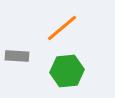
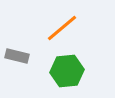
gray rectangle: rotated 10 degrees clockwise
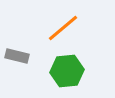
orange line: moved 1 px right
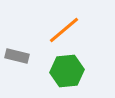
orange line: moved 1 px right, 2 px down
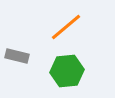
orange line: moved 2 px right, 3 px up
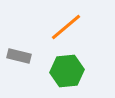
gray rectangle: moved 2 px right
